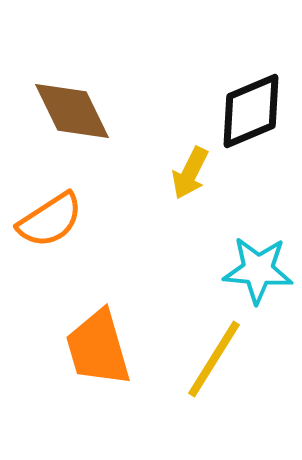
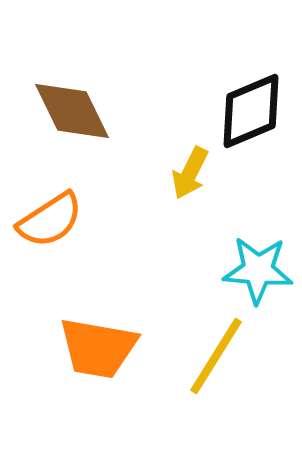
orange trapezoid: rotated 64 degrees counterclockwise
yellow line: moved 2 px right, 3 px up
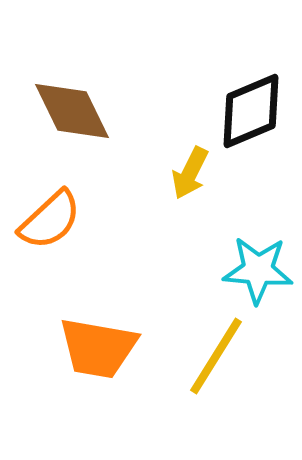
orange semicircle: rotated 10 degrees counterclockwise
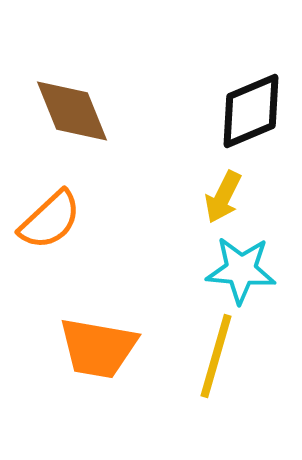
brown diamond: rotated 4 degrees clockwise
yellow arrow: moved 33 px right, 24 px down
cyan star: moved 17 px left
yellow line: rotated 16 degrees counterclockwise
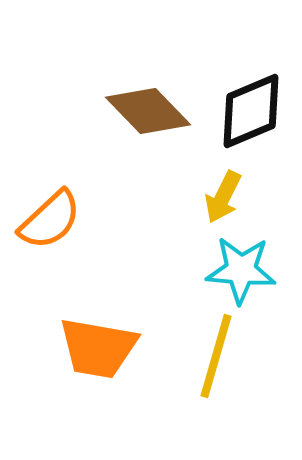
brown diamond: moved 76 px right; rotated 22 degrees counterclockwise
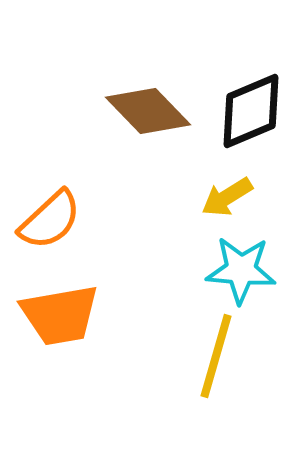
yellow arrow: moved 4 px right; rotated 32 degrees clockwise
orange trapezoid: moved 38 px left, 33 px up; rotated 20 degrees counterclockwise
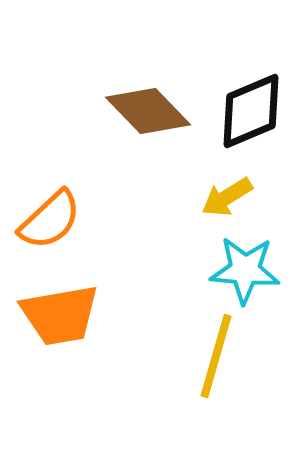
cyan star: moved 4 px right
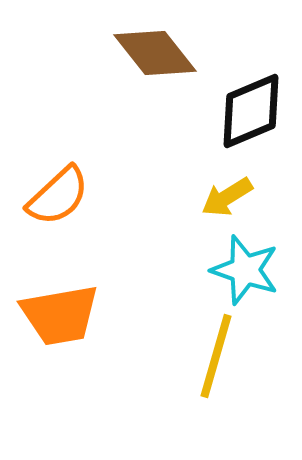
brown diamond: moved 7 px right, 58 px up; rotated 6 degrees clockwise
orange semicircle: moved 8 px right, 24 px up
cyan star: rotated 14 degrees clockwise
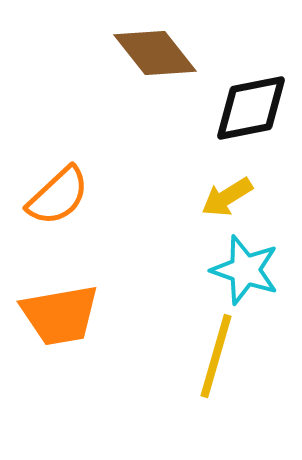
black diamond: moved 3 px up; rotated 12 degrees clockwise
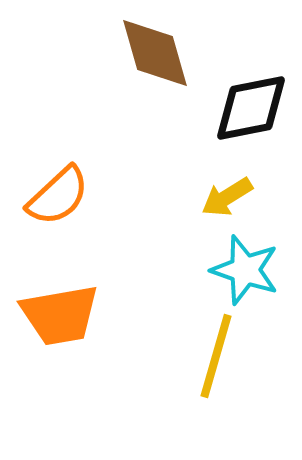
brown diamond: rotated 22 degrees clockwise
